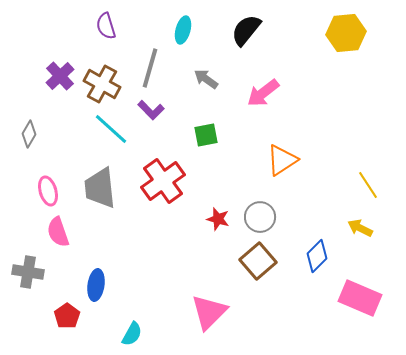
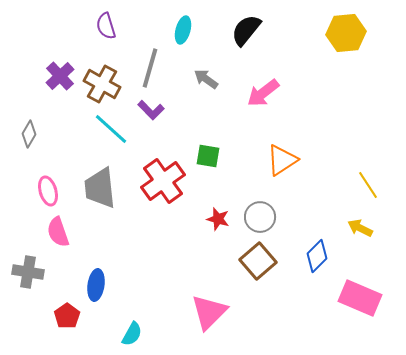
green square: moved 2 px right, 21 px down; rotated 20 degrees clockwise
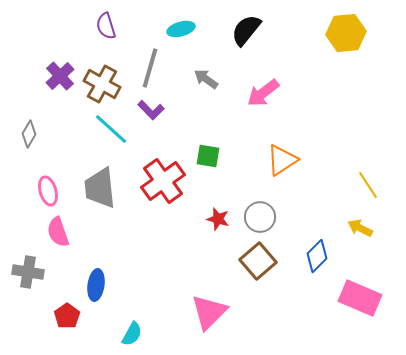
cyan ellipse: moved 2 px left, 1 px up; rotated 60 degrees clockwise
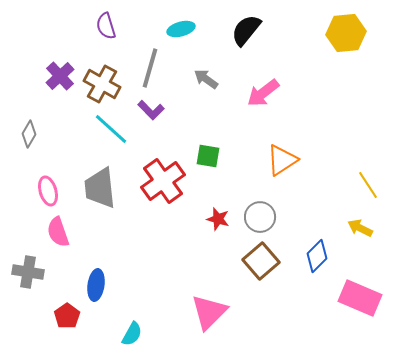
brown square: moved 3 px right
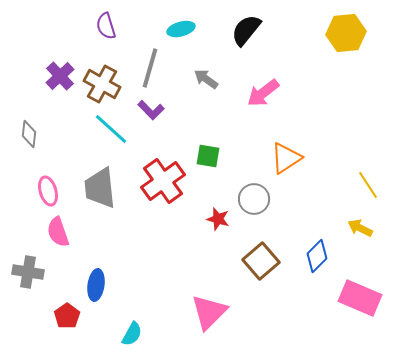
gray diamond: rotated 24 degrees counterclockwise
orange triangle: moved 4 px right, 2 px up
gray circle: moved 6 px left, 18 px up
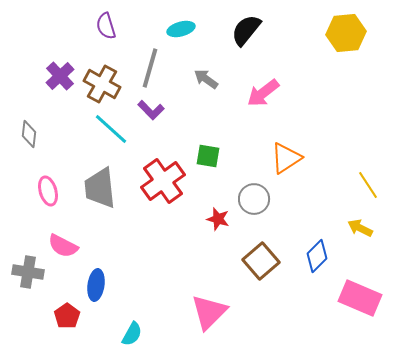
pink semicircle: moved 5 px right, 14 px down; rotated 44 degrees counterclockwise
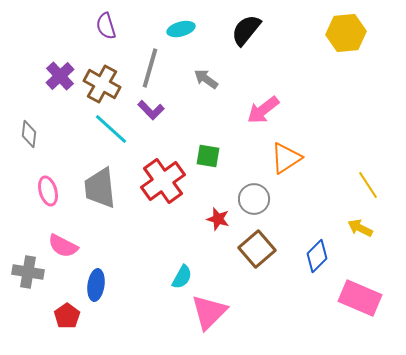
pink arrow: moved 17 px down
brown square: moved 4 px left, 12 px up
cyan semicircle: moved 50 px right, 57 px up
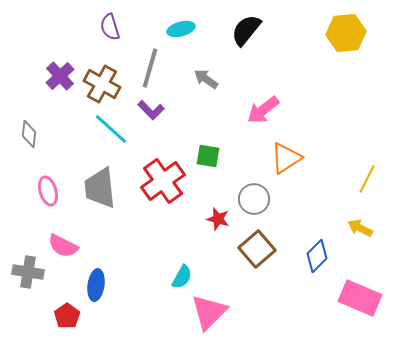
purple semicircle: moved 4 px right, 1 px down
yellow line: moved 1 px left, 6 px up; rotated 60 degrees clockwise
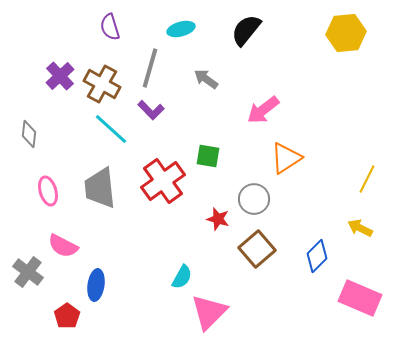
gray cross: rotated 28 degrees clockwise
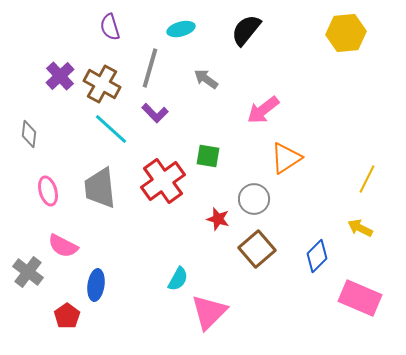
purple L-shape: moved 4 px right, 3 px down
cyan semicircle: moved 4 px left, 2 px down
